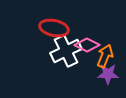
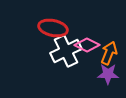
red ellipse: moved 1 px left
orange arrow: moved 4 px right, 3 px up
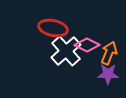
white cross: rotated 16 degrees counterclockwise
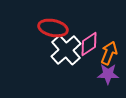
pink diamond: moved 2 px right, 1 px up; rotated 60 degrees counterclockwise
white cross: moved 1 px up
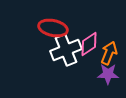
white cross: rotated 20 degrees clockwise
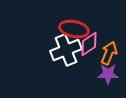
red ellipse: moved 21 px right, 1 px down
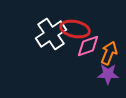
red ellipse: moved 1 px right
pink diamond: moved 1 px left, 2 px down; rotated 15 degrees clockwise
white cross: moved 15 px left, 16 px up; rotated 12 degrees counterclockwise
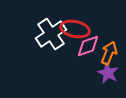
purple star: moved 1 px up; rotated 25 degrees clockwise
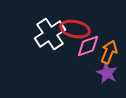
white cross: moved 1 px left
orange arrow: moved 1 px up
purple star: moved 1 px left
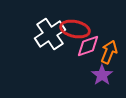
purple star: moved 5 px left, 2 px down; rotated 10 degrees clockwise
